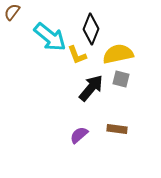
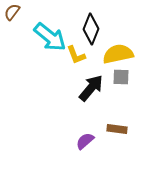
yellow L-shape: moved 1 px left
gray square: moved 2 px up; rotated 12 degrees counterclockwise
purple semicircle: moved 6 px right, 6 px down
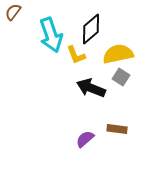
brown semicircle: moved 1 px right
black diamond: rotated 28 degrees clockwise
cyan arrow: moved 1 px right, 2 px up; rotated 32 degrees clockwise
gray square: rotated 30 degrees clockwise
black arrow: rotated 108 degrees counterclockwise
purple semicircle: moved 2 px up
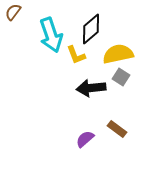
black arrow: rotated 28 degrees counterclockwise
brown rectangle: rotated 30 degrees clockwise
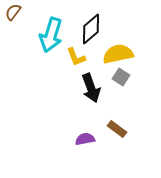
cyan arrow: rotated 36 degrees clockwise
yellow L-shape: moved 2 px down
black arrow: rotated 104 degrees counterclockwise
purple semicircle: rotated 30 degrees clockwise
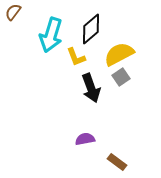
yellow semicircle: moved 1 px right; rotated 16 degrees counterclockwise
gray square: rotated 24 degrees clockwise
brown rectangle: moved 33 px down
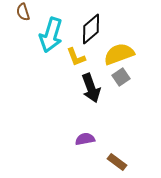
brown semicircle: moved 10 px right; rotated 54 degrees counterclockwise
yellow semicircle: rotated 8 degrees clockwise
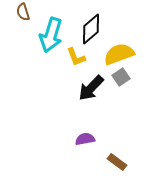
black arrow: rotated 64 degrees clockwise
